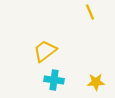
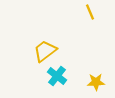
cyan cross: moved 3 px right, 4 px up; rotated 30 degrees clockwise
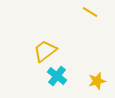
yellow line: rotated 35 degrees counterclockwise
yellow star: moved 1 px right, 1 px up; rotated 12 degrees counterclockwise
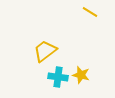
cyan cross: moved 1 px right, 1 px down; rotated 30 degrees counterclockwise
yellow star: moved 16 px left, 6 px up; rotated 30 degrees clockwise
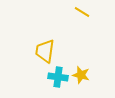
yellow line: moved 8 px left
yellow trapezoid: rotated 45 degrees counterclockwise
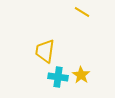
yellow star: rotated 18 degrees clockwise
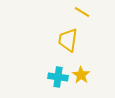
yellow trapezoid: moved 23 px right, 11 px up
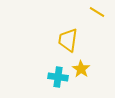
yellow line: moved 15 px right
yellow star: moved 6 px up
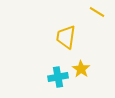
yellow trapezoid: moved 2 px left, 3 px up
cyan cross: rotated 18 degrees counterclockwise
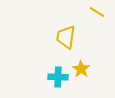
cyan cross: rotated 12 degrees clockwise
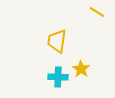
yellow trapezoid: moved 9 px left, 4 px down
